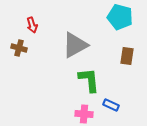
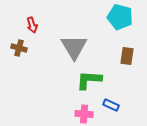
gray triangle: moved 1 px left, 2 px down; rotated 32 degrees counterclockwise
green L-shape: rotated 80 degrees counterclockwise
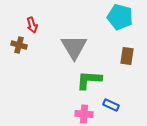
brown cross: moved 3 px up
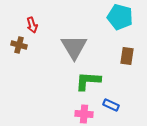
green L-shape: moved 1 px left, 1 px down
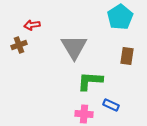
cyan pentagon: rotated 25 degrees clockwise
red arrow: rotated 98 degrees clockwise
brown cross: rotated 35 degrees counterclockwise
green L-shape: moved 2 px right
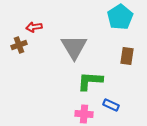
red arrow: moved 2 px right, 2 px down
